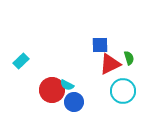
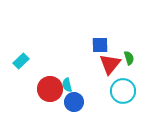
red triangle: rotated 25 degrees counterclockwise
cyan semicircle: rotated 48 degrees clockwise
red circle: moved 2 px left, 1 px up
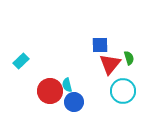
red circle: moved 2 px down
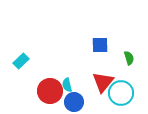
red triangle: moved 7 px left, 18 px down
cyan circle: moved 2 px left, 2 px down
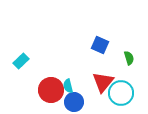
blue square: rotated 24 degrees clockwise
cyan semicircle: moved 1 px right, 1 px down
red circle: moved 1 px right, 1 px up
